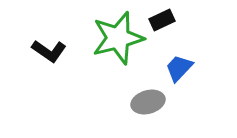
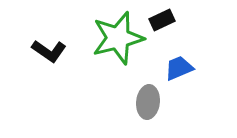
blue trapezoid: rotated 24 degrees clockwise
gray ellipse: rotated 68 degrees counterclockwise
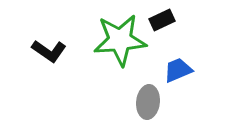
green star: moved 2 px right, 2 px down; rotated 10 degrees clockwise
blue trapezoid: moved 1 px left, 2 px down
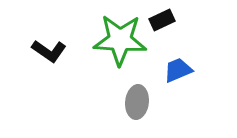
green star: rotated 8 degrees clockwise
gray ellipse: moved 11 px left
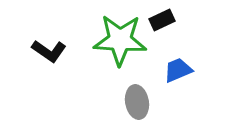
gray ellipse: rotated 16 degrees counterclockwise
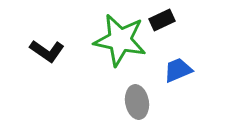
green star: rotated 8 degrees clockwise
black L-shape: moved 2 px left
